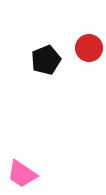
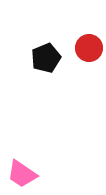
black pentagon: moved 2 px up
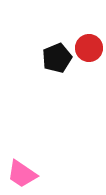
black pentagon: moved 11 px right
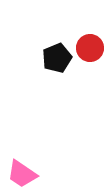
red circle: moved 1 px right
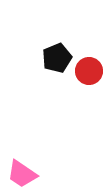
red circle: moved 1 px left, 23 px down
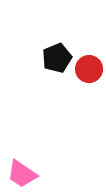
red circle: moved 2 px up
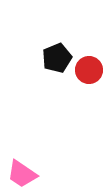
red circle: moved 1 px down
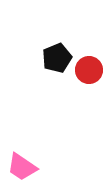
pink trapezoid: moved 7 px up
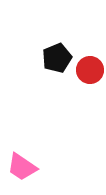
red circle: moved 1 px right
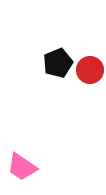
black pentagon: moved 1 px right, 5 px down
